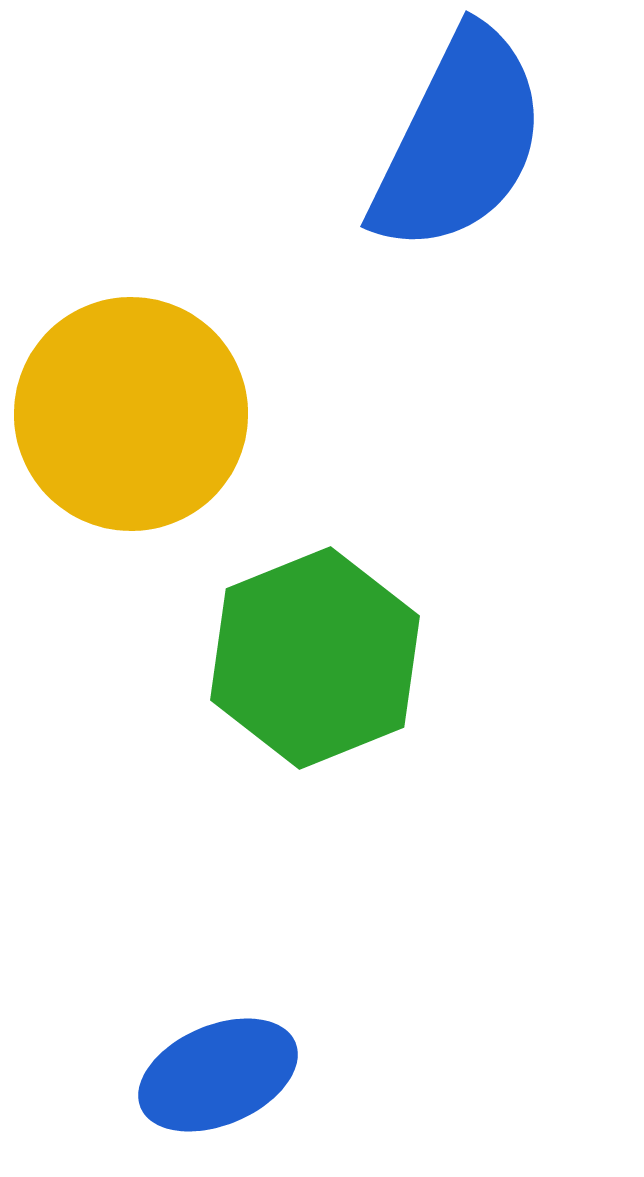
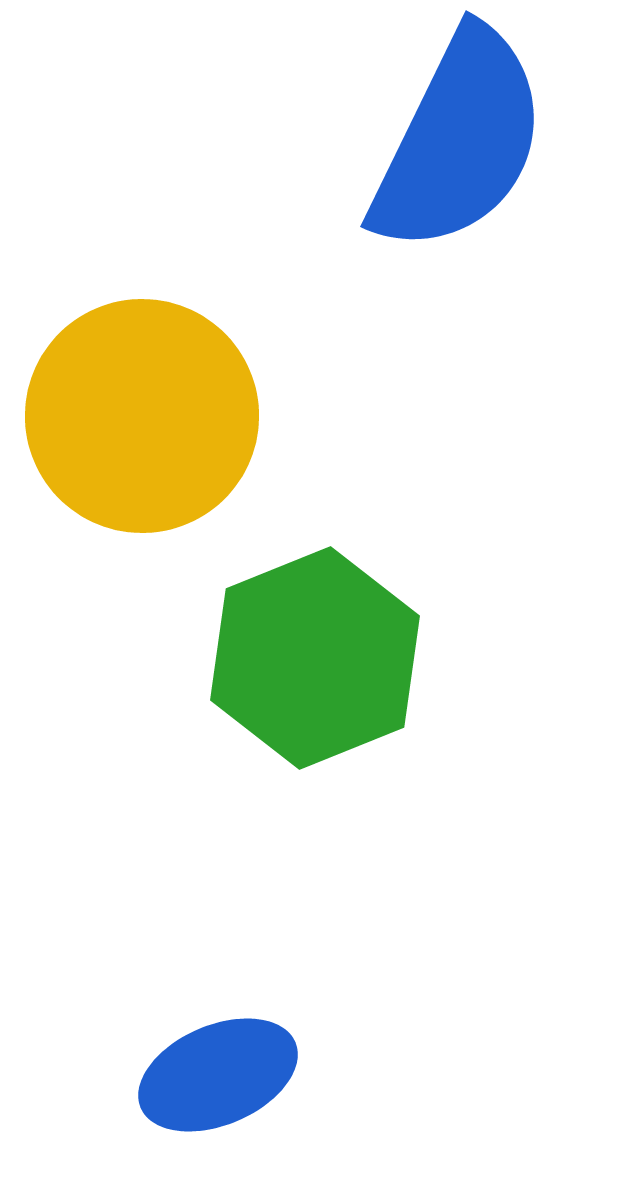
yellow circle: moved 11 px right, 2 px down
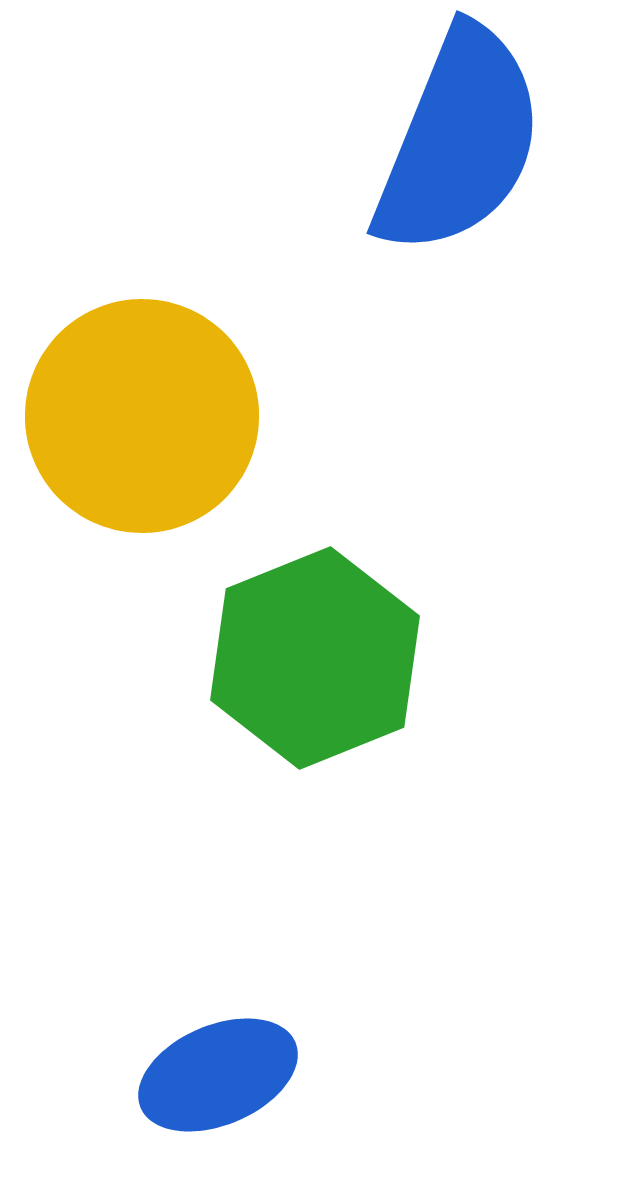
blue semicircle: rotated 4 degrees counterclockwise
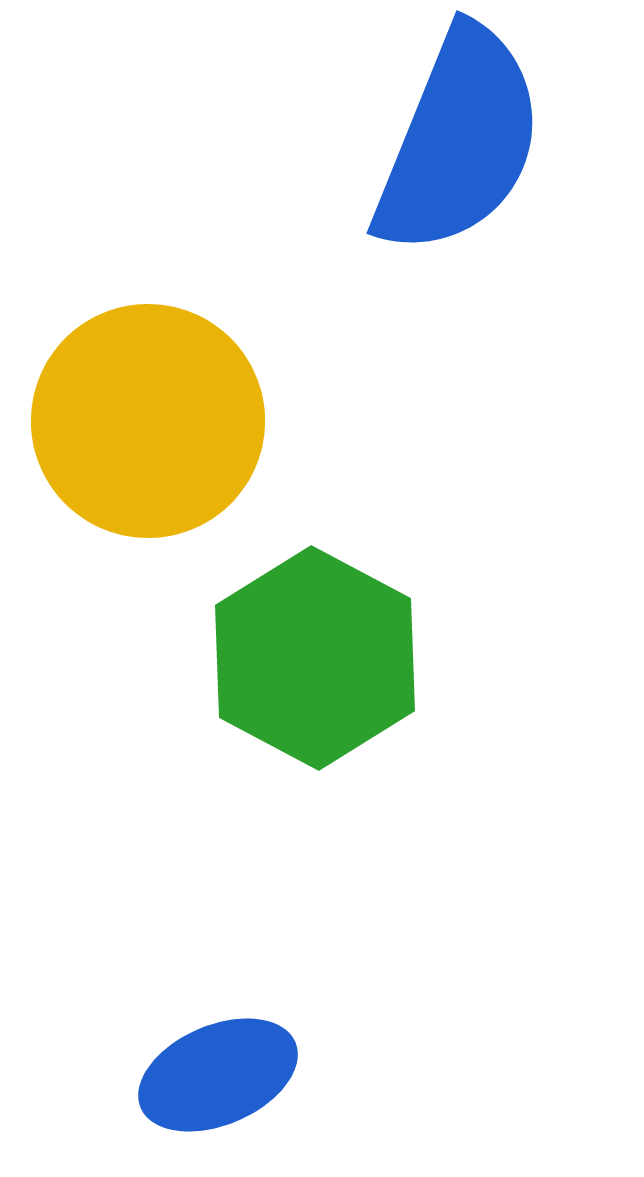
yellow circle: moved 6 px right, 5 px down
green hexagon: rotated 10 degrees counterclockwise
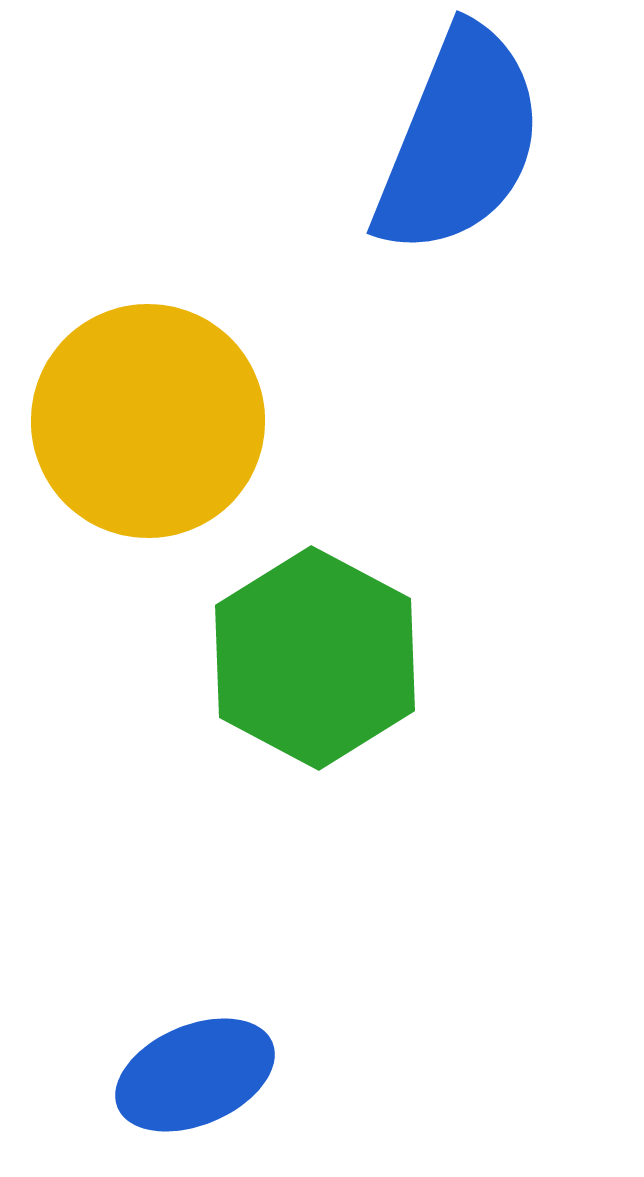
blue ellipse: moved 23 px left
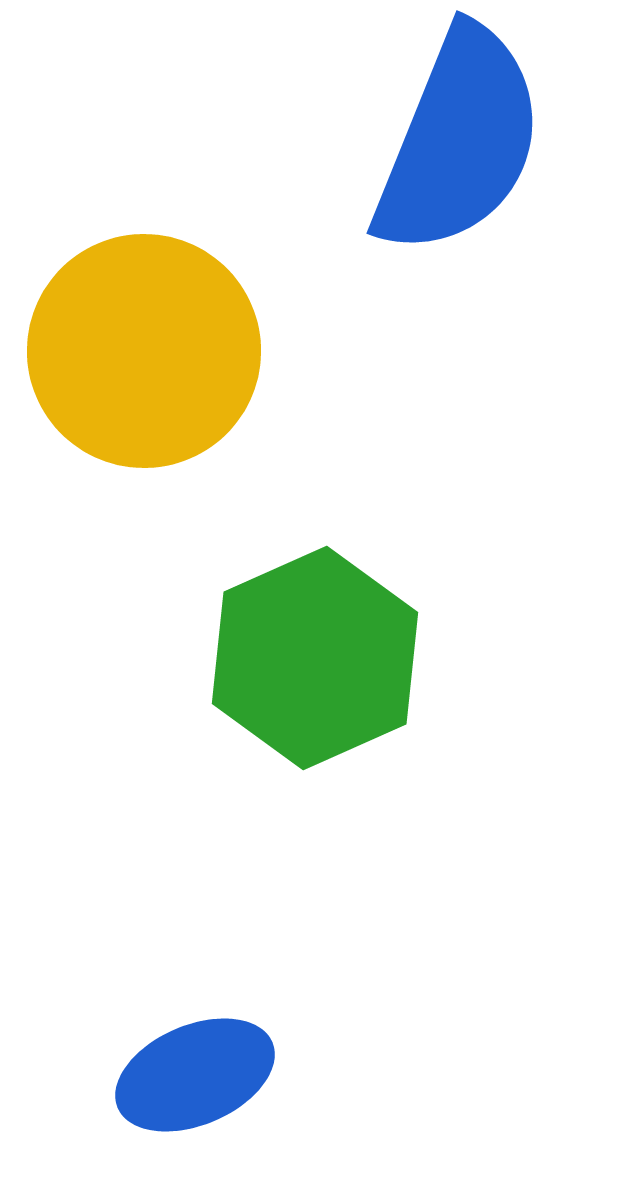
yellow circle: moved 4 px left, 70 px up
green hexagon: rotated 8 degrees clockwise
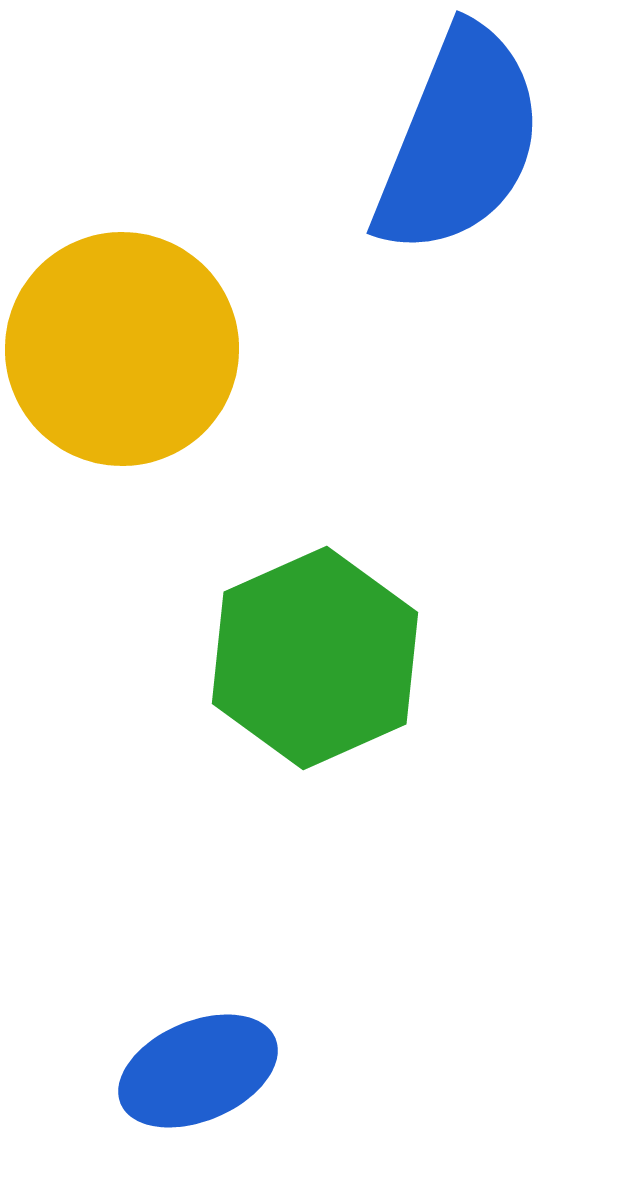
yellow circle: moved 22 px left, 2 px up
blue ellipse: moved 3 px right, 4 px up
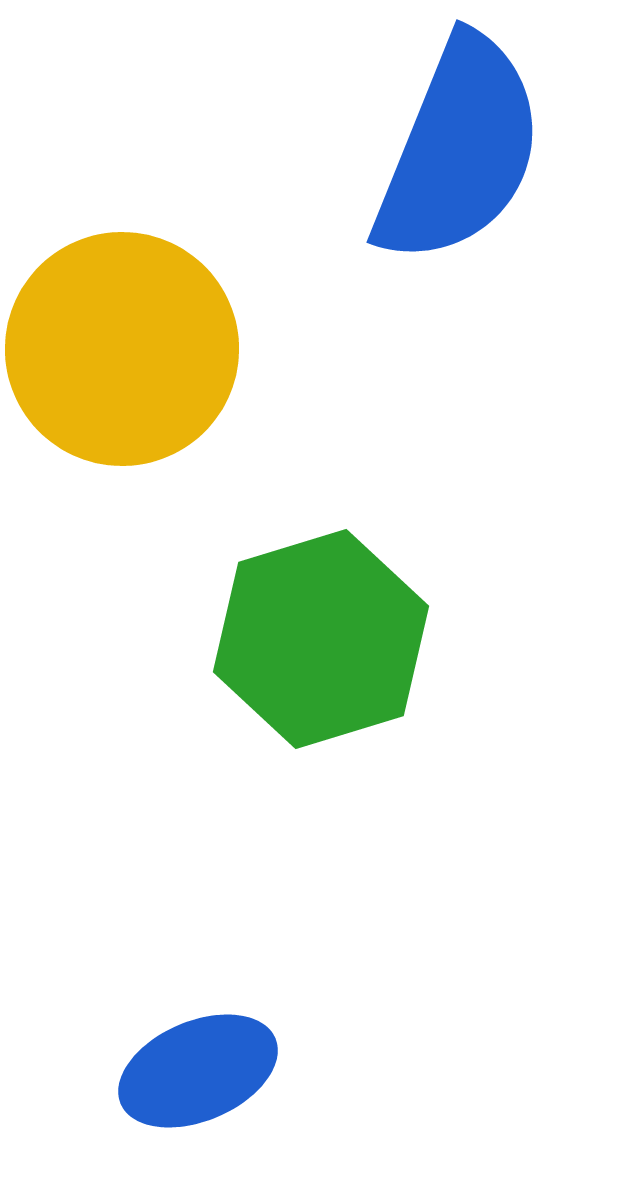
blue semicircle: moved 9 px down
green hexagon: moved 6 px right, 19 px up; rotated 7 degrees clockwise
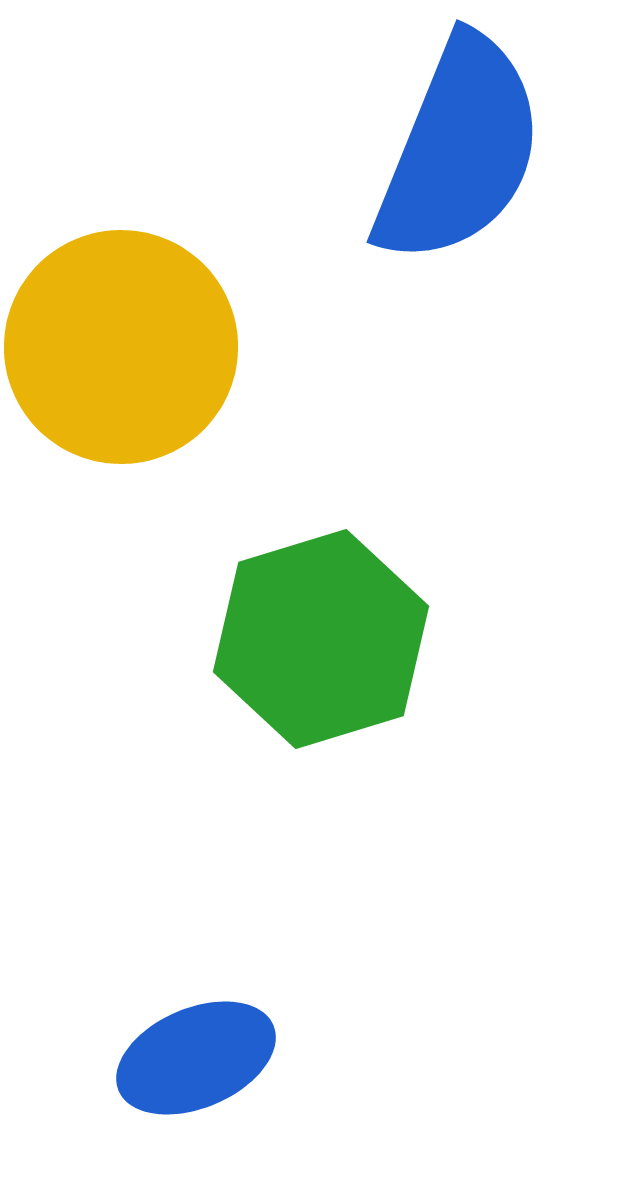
yellow circle: moved 1 px left, 2 px up
blue ellipse: moved 2 px left, 13 px up
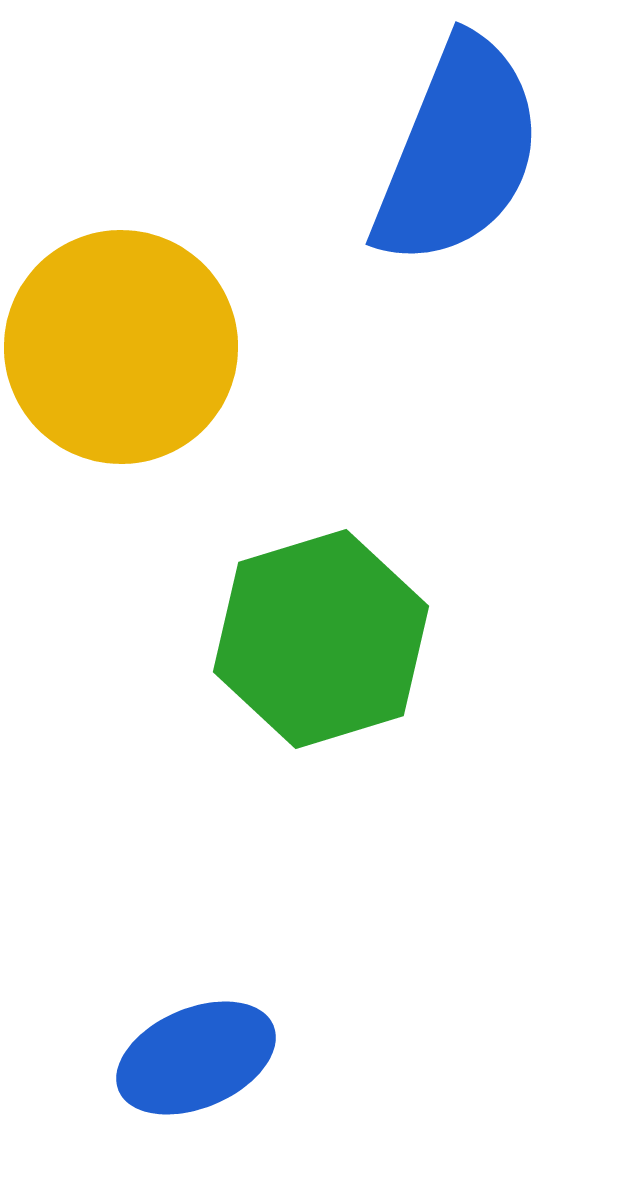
blue semicircle: moved 1 px left, 2 px down
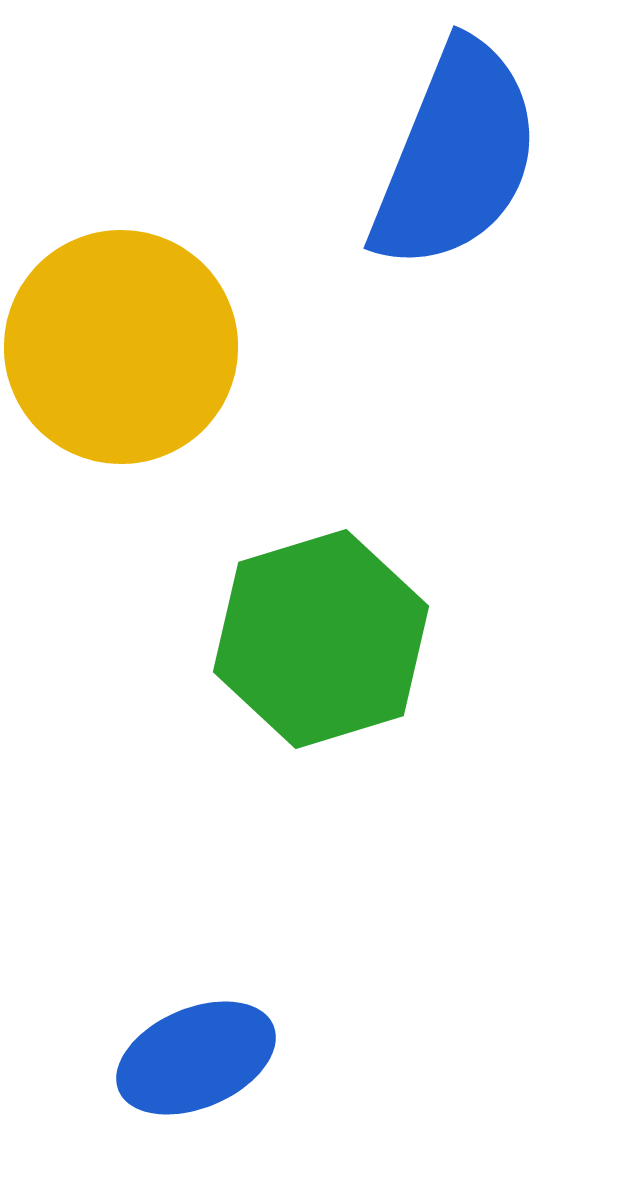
blue semicircle: moved 2 px left, 4 px down
